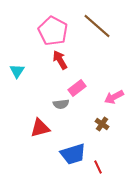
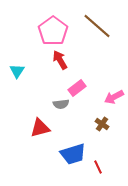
pink pentagon: rotated 8 degrees clockwise
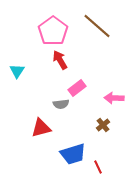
pink arrow: moved 1 px down; rotated 30 degrees clockwise
brown cross: moved 1 px right, 1 px down; rotated 16 degrees clockwise
red triangle: moved 1 px right
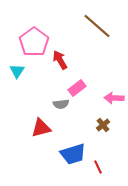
pink pentagon: moved 19 px left, 11 px down
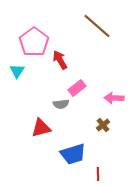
red line: moved 7 px down; rotated 24 degrees clockwise
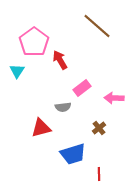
pink rectangle: moved 5 px right
gray semicircle: moved 2 px right, 3 px down
brown cross: moved 4 px left, 3 px down
red line: moved 1 px right
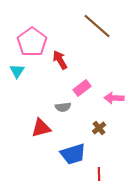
pink pentagon: moved 2 px left
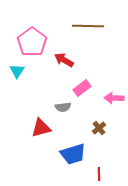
brown line: moved 9 px left; rotated 40 degrees counterclockwise
red arrow: moved 4 px right; rotated 30 degrees counterclockwise
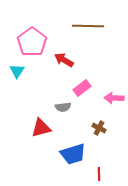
brown cross: rotated 24 degrees counterclockwise
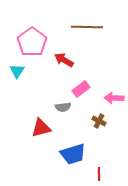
brown line: moved 1 px left, 1 px down
pink rectangle: moved 1 px left, 1 px down
brown cross: moved 7 px up
